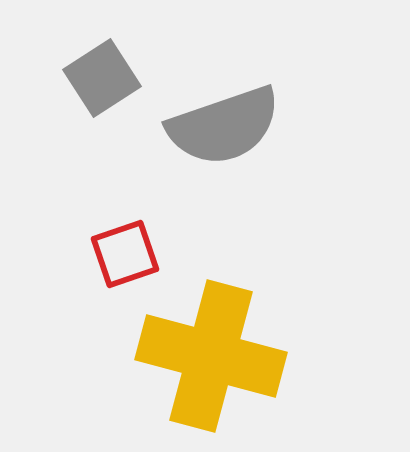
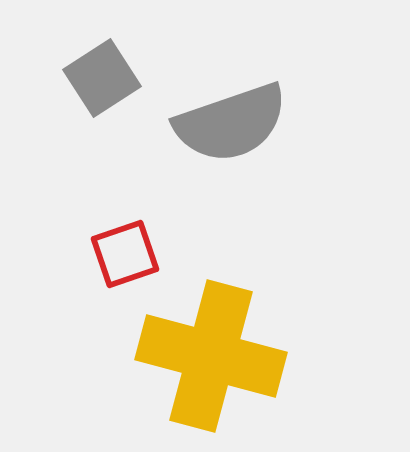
gray semicircle: moved 7 px right, 3 px up
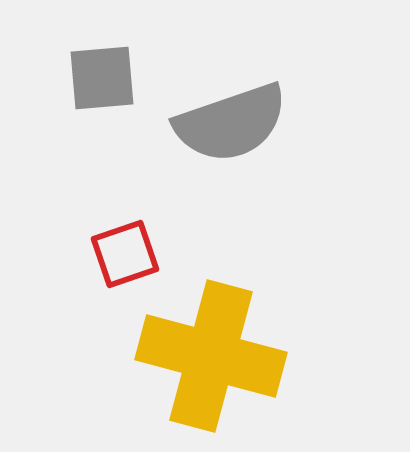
gray square: rotated 28 degrees clockwise
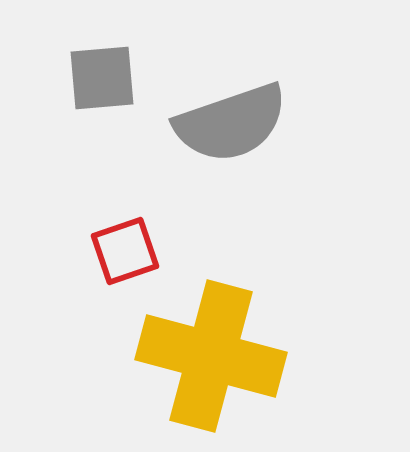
red square: moved 3 px up
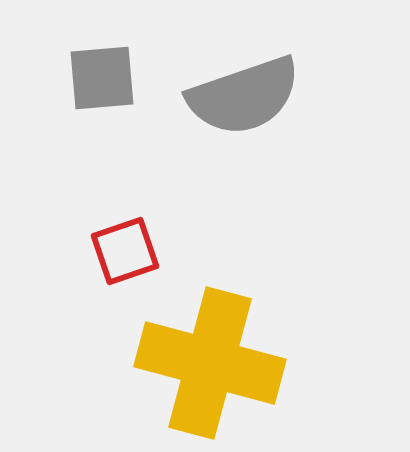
gray semicircle: moved 13 px right, 27 px up
yellow cross: moved 1 px left, 7 px down
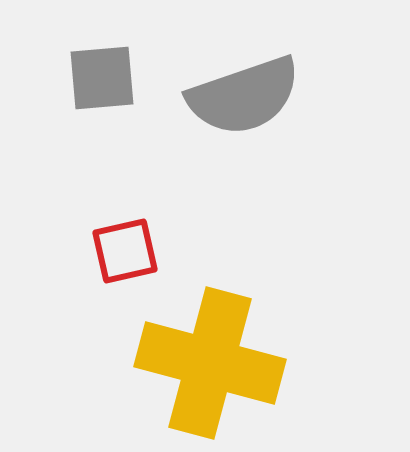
red square: rotated 6 degrees clockwise
